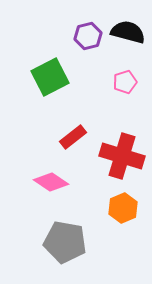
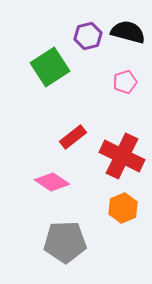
green square: moved 10 px up; rotated 6 degrees counterclockwise
red cross: rotated 9 degrees clockwise
pink diamond: moved 1 px right
gray pentagon: rotated 12 degrees counterclockwise
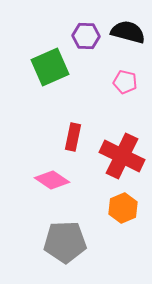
purple hexagon: moved 2 px left; rotated 16 degrees clockwise
green square: rotated 9 degrees clockwise
pink pentagon: rotated 30 degrees clockwise
red rectangle: rotated 40 degrees counterclockwise
pink diamond: moved 2 px up
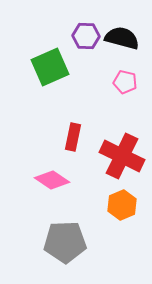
black semicircle: moved 6 px left, 6 px down
orange hexagon: moved 1 px left, 3 px up
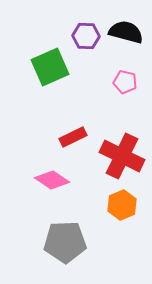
black semicircle: moved 4 px right, 6 px up
red rectangle: rotated 52 degrees clockwise
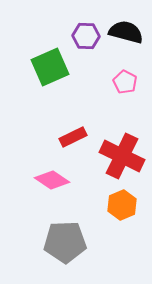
pink pentagon: rotated 15 degrees clockwise
